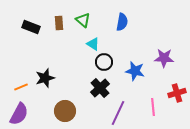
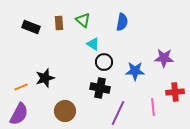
blue star: rotated 12 degrees counterclockwise
black cross: rotated 36 degrees counterclockwise
red cross: moved 2 px left, 1 px up; rotated 12 degrees clockwise
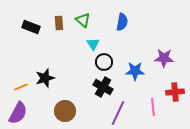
cyan triangle: rotated 24 degrees clockwise
black cross: moved 3 px right, 1 px up; rotated 18 degrees clockwise
purple semicircle: moved 1 px left, 1 px up
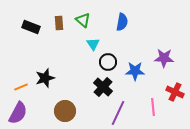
black circle: moved 4 px right
black cross: rotated 12 degrees clockwise
red cross: rotated 30 degrees clockwise
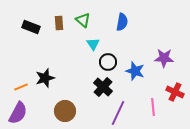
blue star: rotated 18 degrees clockwise
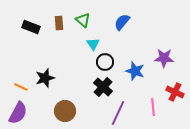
blue semicircle: rotated 150 degrees counterclockwise
black circle: moved 3 px left
orange line: rotated 48 degrees clockwise
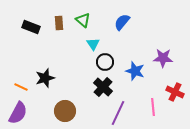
purple star: moved 1 px left
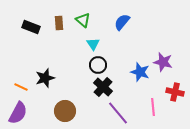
purple star: moved 4 px down; rotated 12 degrees clockwise
black circle: moved 7 px left, 3 px down
blue star: moved 5 px right, 1 px down
red cross: rotated 12 degrees counterclockwise
purple line: rotated 65 degrees counterclockwise
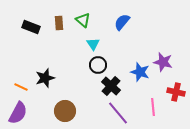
black cross: moved 8 px right, 1 px up
red cross: moved 1 px right
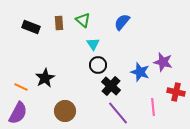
black star: rotated 12 degrees counterclockwise
